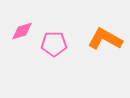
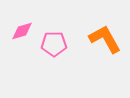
orange L-shape: rotated 32 degrees clockwise
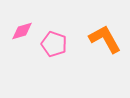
pink pentagon: rotated 20 degrees clockwise
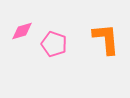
orange L-shape: moved 1 px right; rotated 24 degrees clockwise
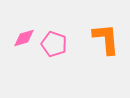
pink diamond: moved 2 px right, 7 px down
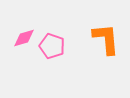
pink pentagon: moved 2 px left, 2 px down
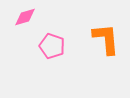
pink diamond: moved 1 px right, 21 px up
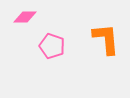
pink diamond: rotated 15 degrees clockwise
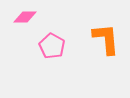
pink pentagon: rotated 10 degrees clockwise
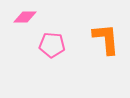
pink pentagon: moved 1 px up; rotated 25 degrees counterclockwise
